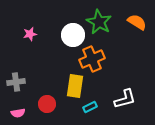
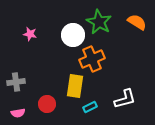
pink star: rotated 24 degrees clockwise
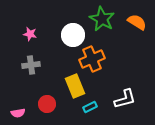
green star: moved 3 px right, 3 px up
gray cross: moved 15 px right, 17 px up
yellow rectangle: rotated 30 degrees counterclockwise
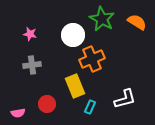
gray cross: moved 1 px right
cyan rectangle: rotated 40 degrees counterclockwise
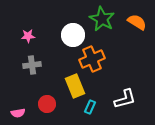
pink star: moved 2 px left, 2 px down; rotated 16 degrees counterclockwise
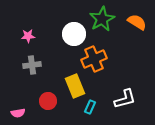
green star: rotated 15 degrees clockwise
white circle: moved 1 px right, 1 px up
orange cross: moved 2 px right
red circle: moved 1 px right, 3 px up
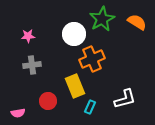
orange cross: moved 2 px left
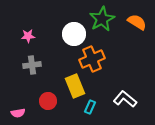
white L-shape: rotated 125 degrees counterclockwise
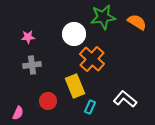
green star: moved 1 px right, 2 px up; rotated 20 degrees clockwise
pink star: moved 1 px down
orange cross: rotated 25 degrees counterclockwise
pink semicircle: rotated 56 degrees counterclockwise
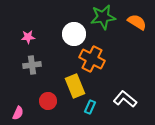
orange cross: rotated 15 degrees counterclockwise
